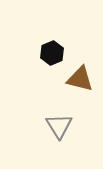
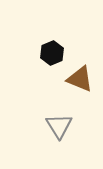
brown triangle: rotated 8 degrees clockwise
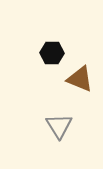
black hexagon: rotated 25 degrees clockwise
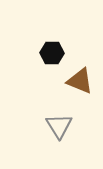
brown triangle: moved 2 px down
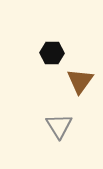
brown triangle: rotated 44 degrees clockwise
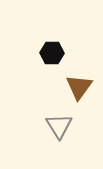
brown triangle: moved 1 px left, 6 px down
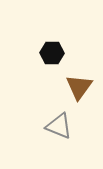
gray triangle: rotated 36 degrees counterclockwise
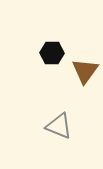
brown triangle: moved 6 px right, 16 px up
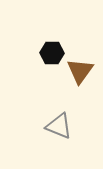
brown triangle: moved 5 px left
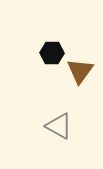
gray triangle: rotated 8 degrees clockwise
